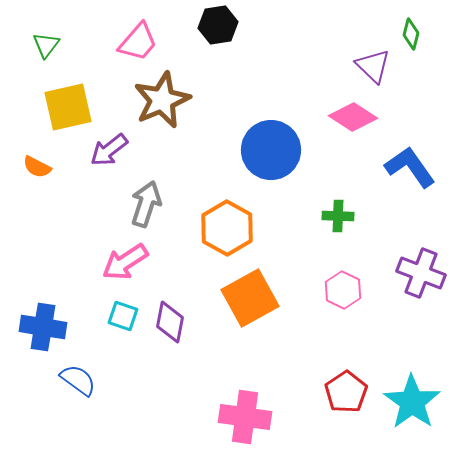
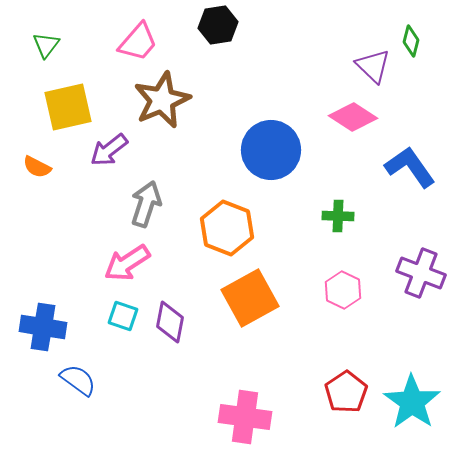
green diamond: moved 7 px down
orange hexagon: rotated 8 degrees counterclockwise
pink arrow: moved 2 px right, 1 px down
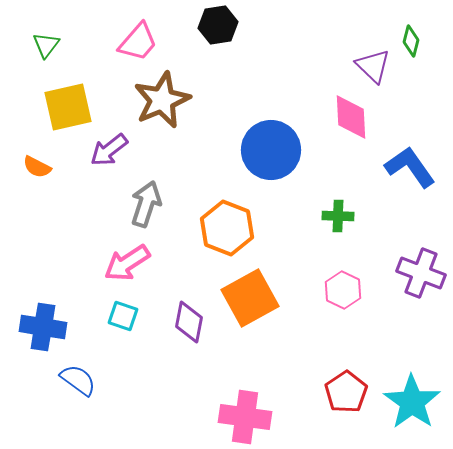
pink diamond: moved 2 px left; rotated 54 degrees clockwise
purple diamond: moved 19 px right
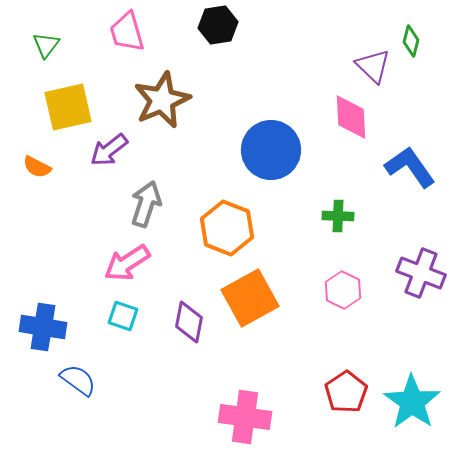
pink trapezoid: moved 11 px left, 10 px up; rotated 123 degrees clockwise
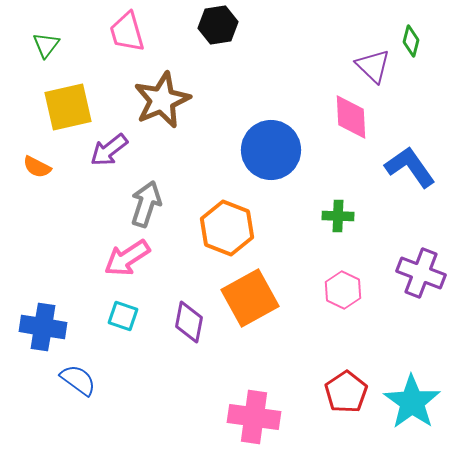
pink arrow: moved 5 px up
pink cross: moved 9 px right
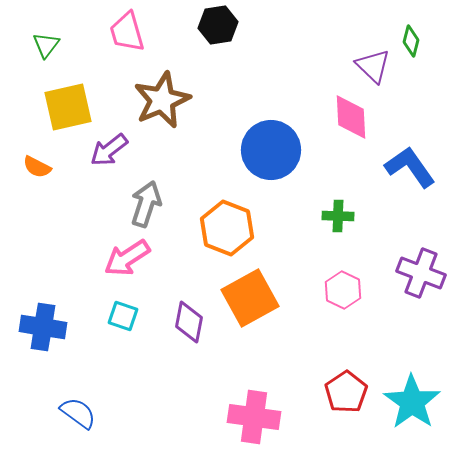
blue semicircle: moved 33 px down
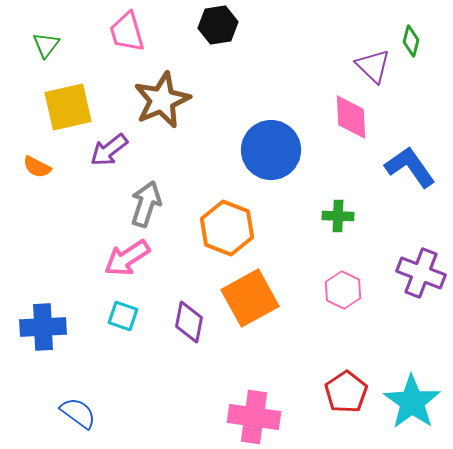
blue cross: rotated 12 degrees counterclockwise
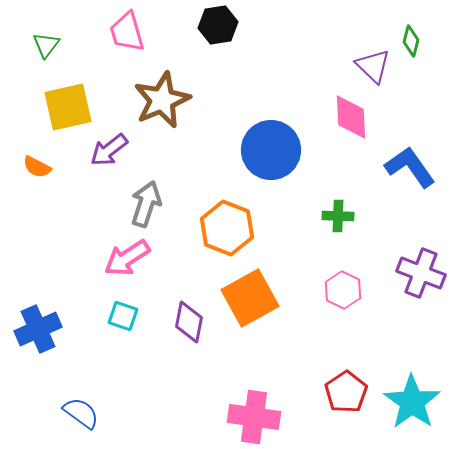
blue cross: moved 5 px left, 2 px down; rotated 21 degrees counterclockwise
blue semicircle: moved 3 px right
